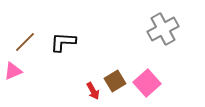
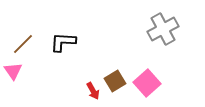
brown line: moved 2 px left, 2 px down
pink triangle: rotated 42 degrees counterclockwise
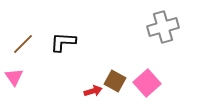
gray cross: moved 2 px up; rotated 12 degrees clockwise
pink triangle: moved 1 px right, 6 px down
brown square: rotated 30 degrees counterclockwise
red arrow: rotated 78 degrees counterclockwise
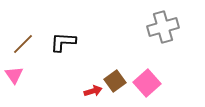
pink triangle: moved 2 px up
brown square: rotated 25 degrees clockwise
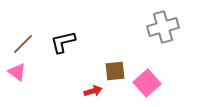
black L-shape: rotated 16 degrees counterclockwise
pink triangle: moved 3 px right, 3 px up; rotated 18 degrees counterclockwise
brown square: moved 10 px up; rotated 30 degrees clockwise
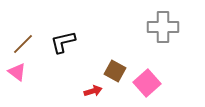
gray cross: rotated 16 degrees clockwise
brown square: rotated 35 degrees clockwise
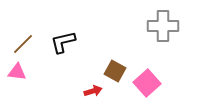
gray cross: moved 1 px up
pink triangle: rotated 30 degrees counterclockwise
